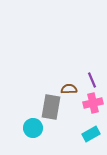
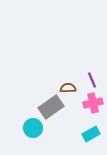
brown semicircle: moved 1 px left, 1 px up
gray rectangle: rotated 45 degrees clockwise
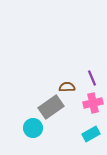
purple line: moved 2 px up
brown semicircle: moved 1 px left, 1 px up
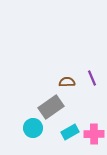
brown semicircle: moved 5 px up
pink cross: moved 1 px right, 31 px down; rotated 12 degrees clockwise
cyan rectangle: moved 21 px left, 2 px up
